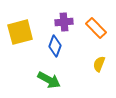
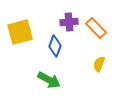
purple cross: moved 5 px right
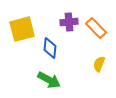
yellow square: moved 2 px right, 3 px up
blue diamond: moved 5 px left, 2 px down; rotated 15 degrees counterclockwise
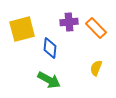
yellow semicircle: moved 3 px left, 4 px down
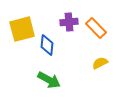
blue diamond: moved 3 px left, 3 px up
yellow semicircle: moved 4 px right, 5 px up; rotated 42 degrees clockwise
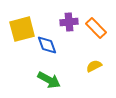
blue diamond: rotated 25 degrees counterclockwise
yellow semicircle: moved 6 px left, 3 px down
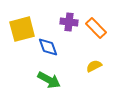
purple cross: rotated 12 degrees clockwise
blue diamond: moved 1 px right, 2 px down
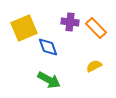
purple cross: moved 1 px right
yellow square: moved 2 px right, 1 px up; rotated 8 degrees counterclockwise
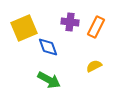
orange rectangle: moved 1 px up; rotated 70 degrees clockwise
